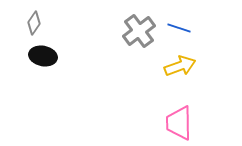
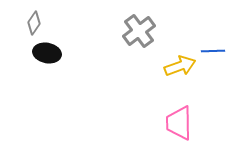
blue line: moved 34 px right, 23 px down; rotated 20 degrees counterclockwise
black ellipse: moved 4 px right, 3 px up
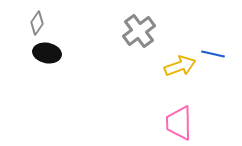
gray diamond: moved 3 px right
blue line: moved 3 px down; rotated 15 degrees clockwise
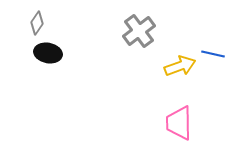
black ellipse: moved 1 px right
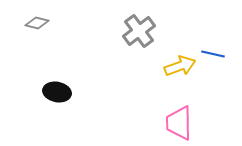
gray diamond: rotated 70 degrees clockwise
black ellipse: moved 9 px right, 39 px down
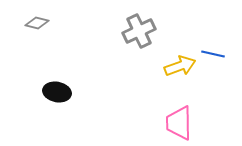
gray cross: rotated 12 degrees clockwise
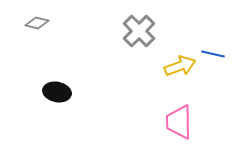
gray cross: rotated 20 degrees counterclockwise
pink trapezoid: moved 1 px up
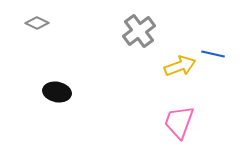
gray diamond: rotated 10 degrees clockwise
gray cross: rotated 8 degrees clockwise
pink trapezoid: rotated 21 degrees clockwise
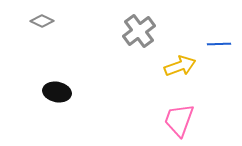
gray diamond: moved 5 px right, 2 px up
blue line: moved 6 px right, 10 px up; rotated 15 degrees counterclockwise
pink trapezoid: moved 2 px up
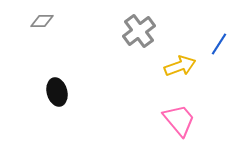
gray diamond: rotated 25 degrees counterclockwise
blue line: rotated 55 degrees counterclockwise
black ellipse: rotated 64 degrees clockwise
pink trapezoid: rotated 120 degrees clockwise
